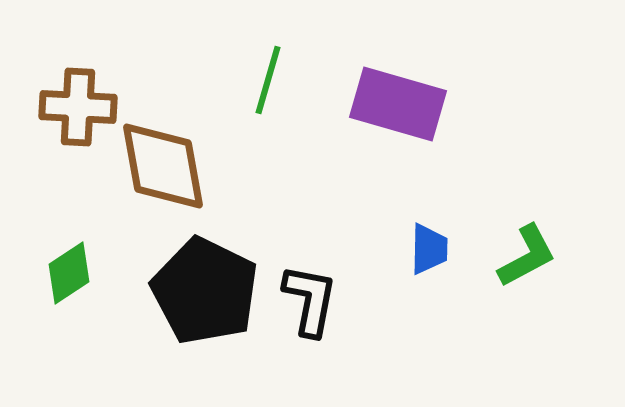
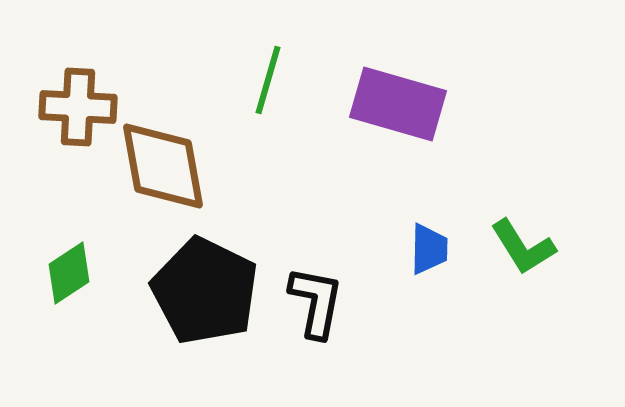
green L-shape: moved 4 px left, 9 px up; rotated 86 degrees clockwise
black L-shape: moved 6 px right, 2 px down
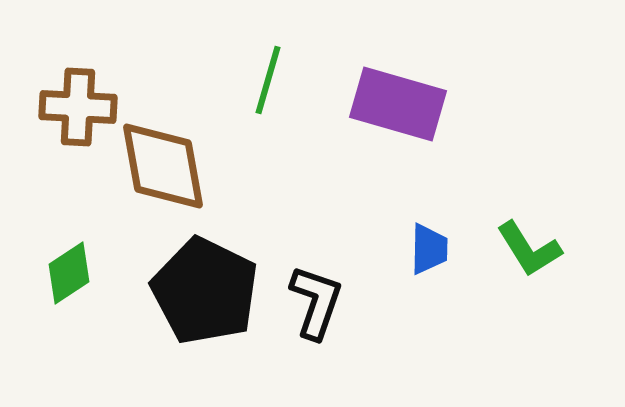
green L-shape: moved 6 px right, 2 px down
black L-shape: rotated 8 degrees clockwise
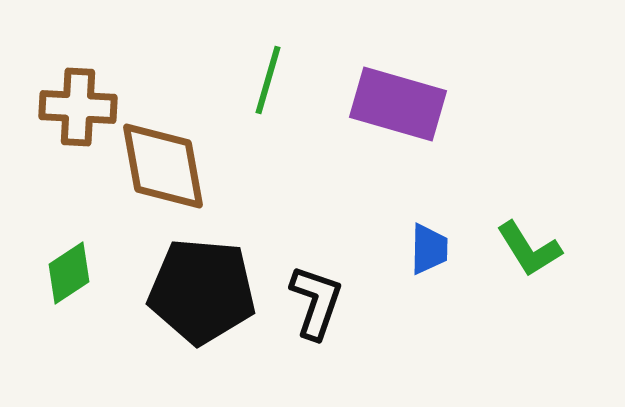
black pentagon: moved 3 px left; rotated 21 degrees counterclockwise
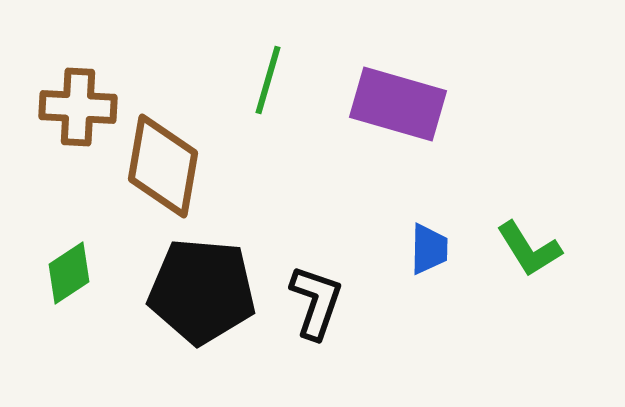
brown diamond: rotated 20 degrees clockwise
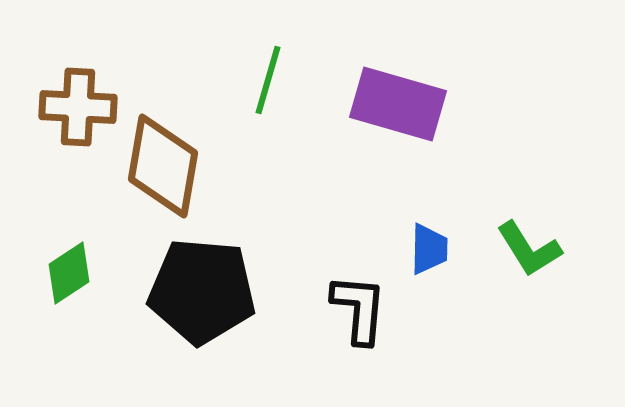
black L-shape: moved 43 px right, 7 px down; rotated 14 degrees counterclockwise
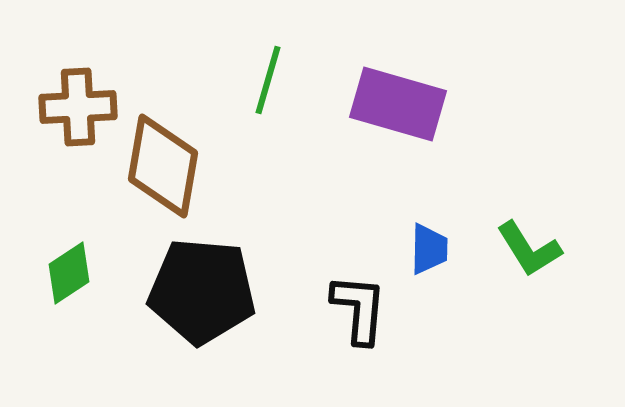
brown cross: rotated 6 degrees counterclockwise
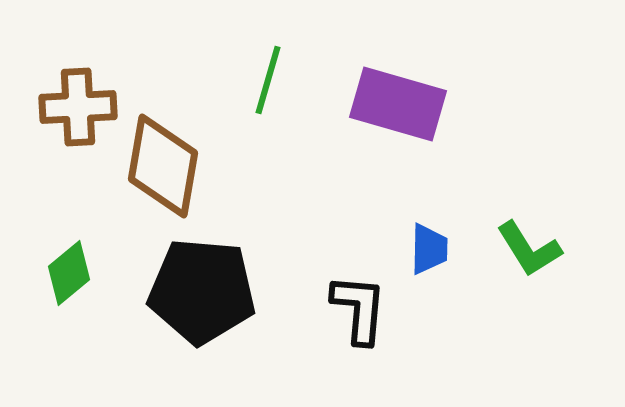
green diamond: rotated 6 degrees counterclockwise
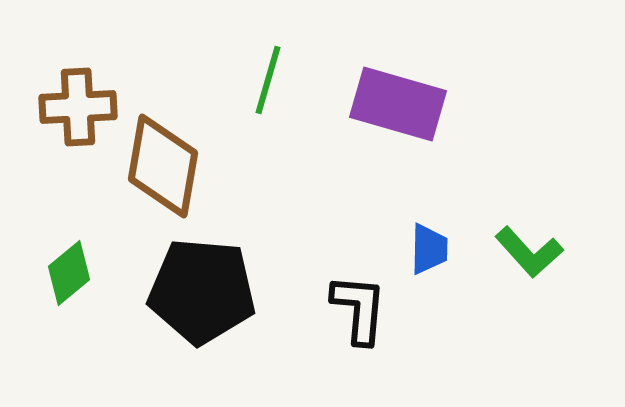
green L-shape: moved 3 px down; rotated 10 degrees counterclockwise
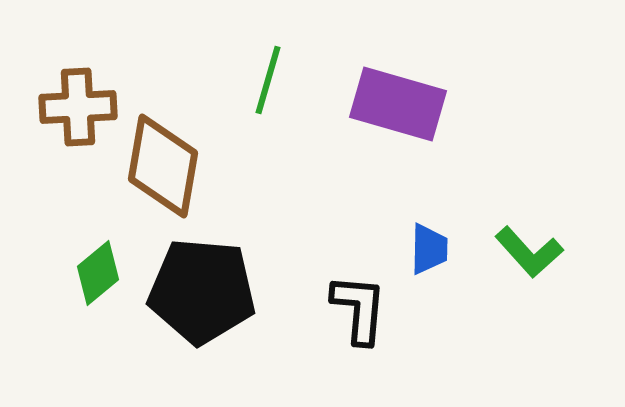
green diamond: moved 29 px right
